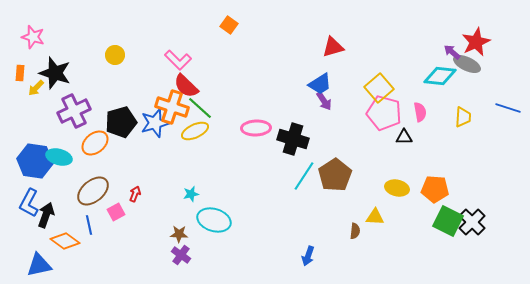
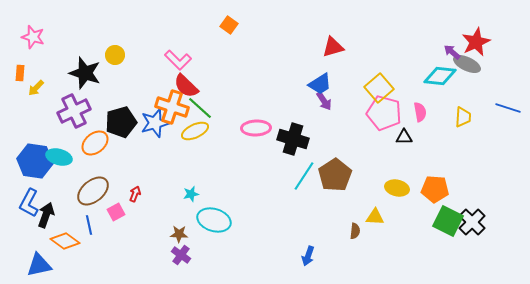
black star at (55, 73): moved 30 px right
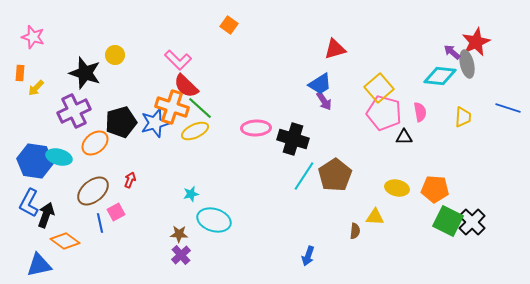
red triangle at (333, 47): moved 2 px right, 2 px down
gray ellipse at (467, 64): rotated 52 degrees clockwise
red arrow at (135, 194): moved 5 px left, 14 px up
blue line at (89, 225): moved 11 px right, 2 px up
purple cross at (181, 255): rotated 12 degrees clockwise
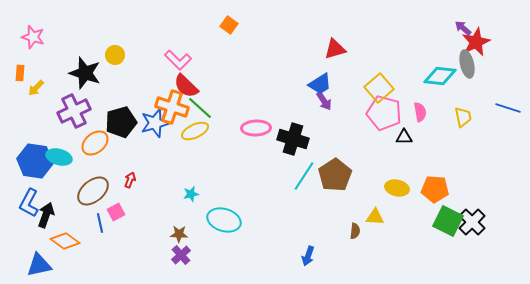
purple arrow at (452, 52): moved 11 px right, 24 px up
yellow trapezoid at (463, 117): rotated 15 degrees counterclockwise
cyan ellipse at (214, 220): moved 10 px right
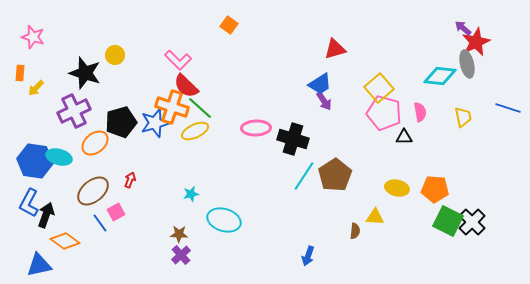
blue line at (100, 223): rotated 24 degrees counterclockwise
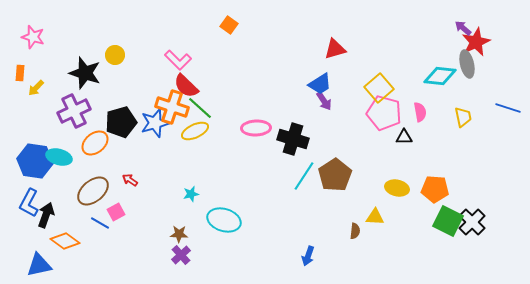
red arrow at (130, 180): rotated 77 degrees counterclockwise
blue line at (100, 223): rotated 24 degrees counterclockwise
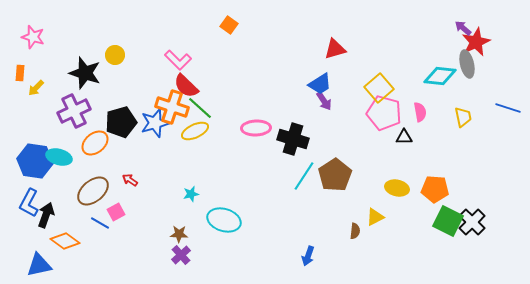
yellow triangle at (375, 217): rotated 30 degrees counterclockwise
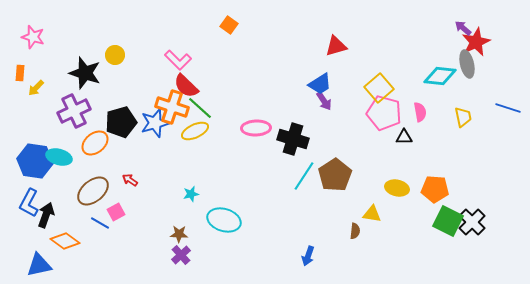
red triangle at (335, 49): moved 1 px right, 3 px up
yellow triangle at (375, 217): moved 3 px left, 3 px up; rotated 36 degrees clockwise
